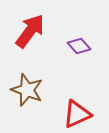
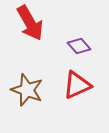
red arrow: moved 8 px up; rotated 114 degrees clockwise
red triangle: moved 29 px up
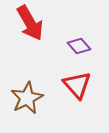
red triangle: rotated 48 degrees counterclockwise
brown star: moved 8 px down; rotated 24 degrees clockwise
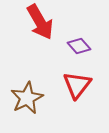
red arrow: moved 10 px right, 1 px up
red triangle: rotated 20 degrees clockwise
